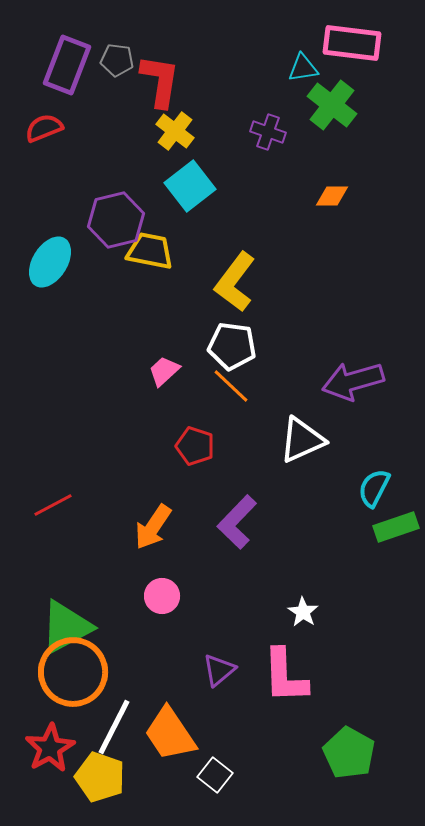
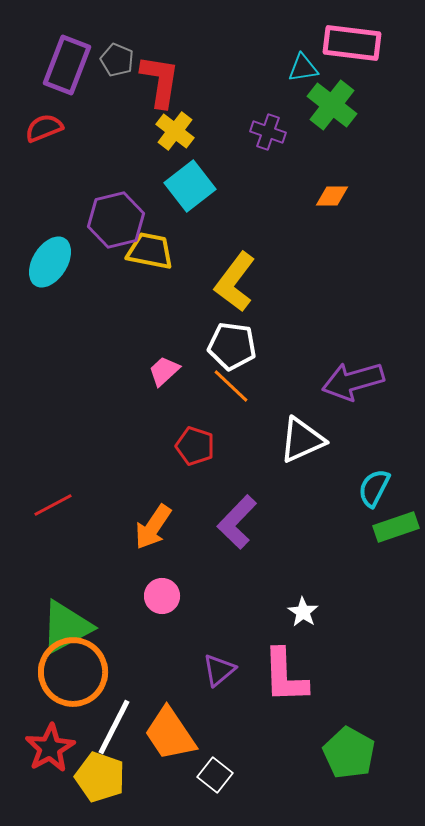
gray pentagon: rotated 16 degrees clockwise
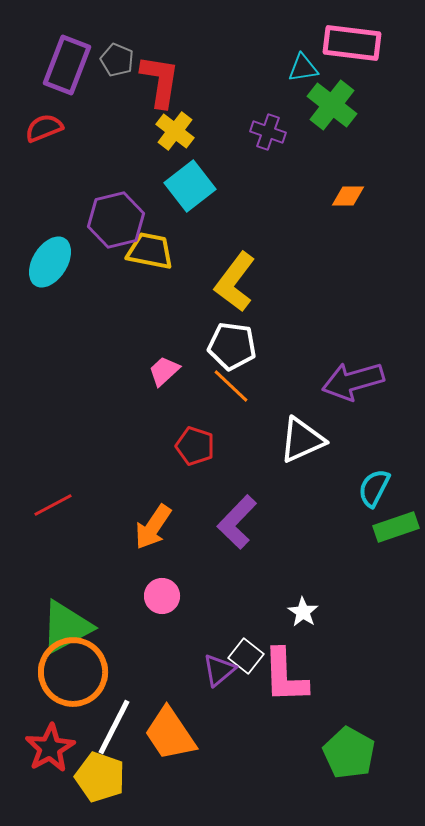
orange diamond: moved 16 px right
white square: moved 31 px right, 119 px up
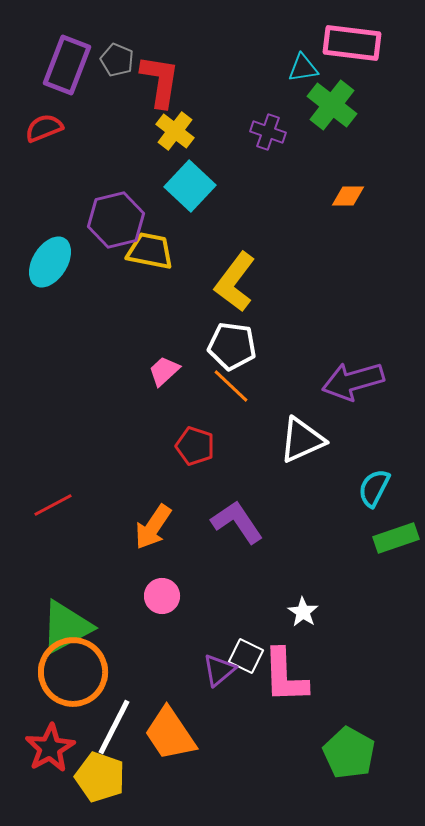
cyan square: rotated 9 degrees counterclockwise
purple L-shape: rotated 102 degrees clockwise
green rectangle: moved 11 px down
white square: rotated 12 degrees counterclockwise
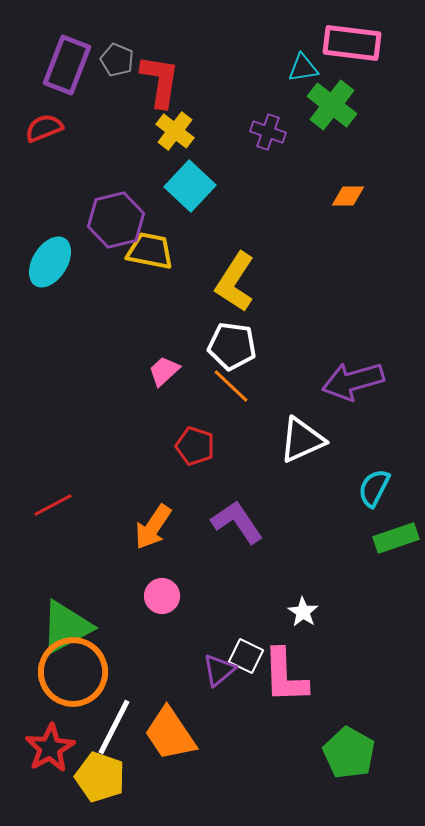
yellow L-shape: rotated 4 degrees counterclockwise
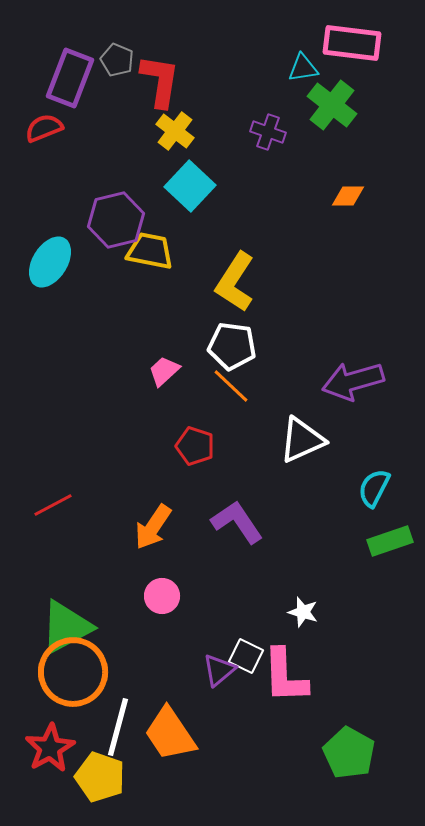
purple rectangle: moved 3 px right, 13 px down
green rectangle: moved 6 px left, 3 px down
white star: rotated 16 degrees counterclockwise
white line: moved 4 px right; rotated 12 degrees counterclockwise
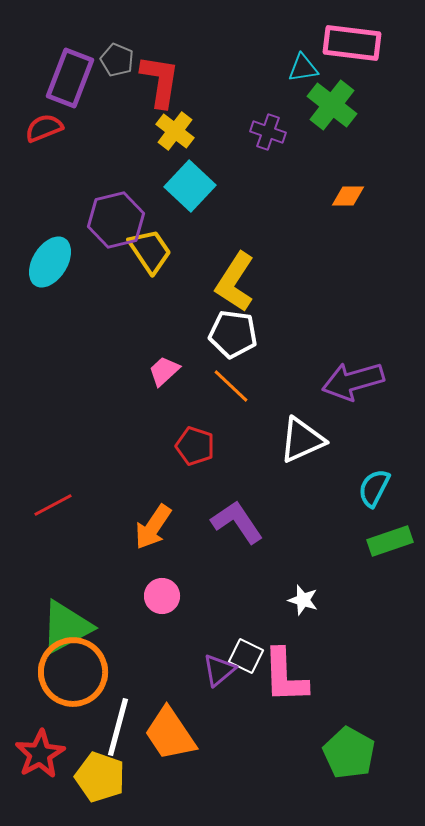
yellow trapezoid: rotated 45 degrees clockwise
white pentagon: moved 1 px right, 12 px up
white star: moved 12 px up
red star: moved 10 px left, 6 px down
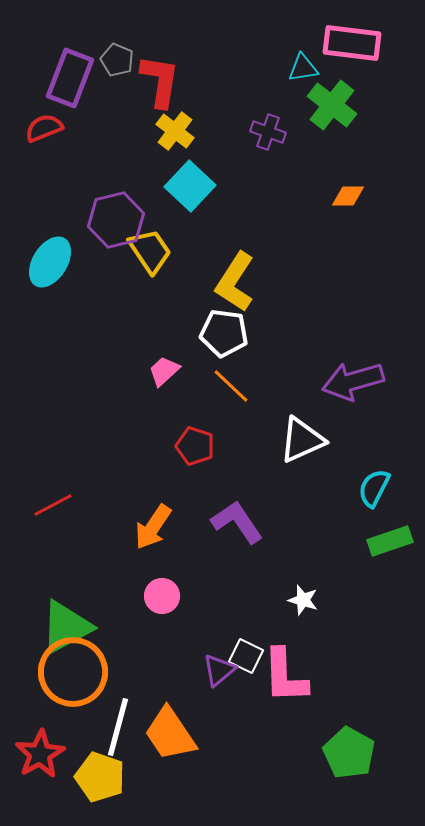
white pentagon: moved 9 px left, 1 px up
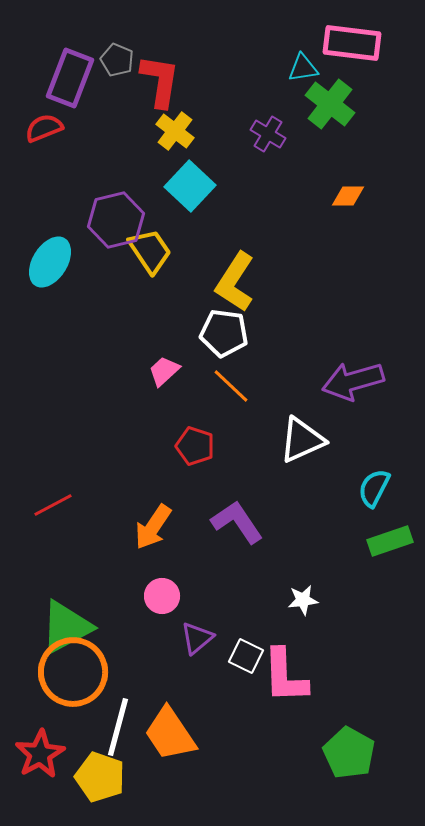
green cross: moved 2 px left, 1 px up
purple cross: moved 2 px down; rotated 12 degrees clockwise
white star: rotated 24 degrees counterclockwise
purple triangle: moved 22 px left, 32 px up
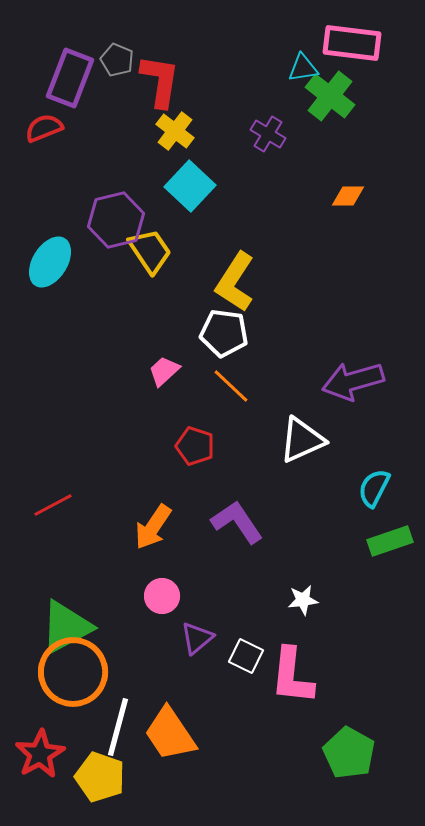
green cross: moved 8 px up
pink L-shape: moved 7 px right; rotated 8 degrees clockwise
